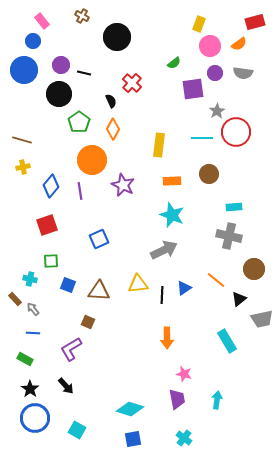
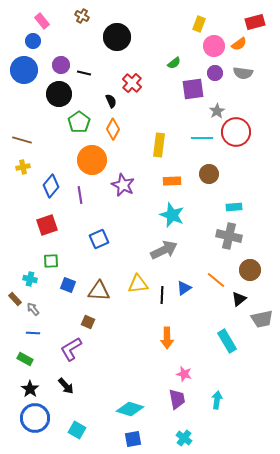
pink circle at (210, 46): moved 4 px right
purple line at (80, 191): moved 4 px down
brown circle at (254, 269): moved 4 px left, 1 px down
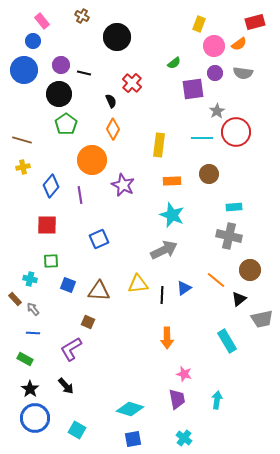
green pentagon at (79, 122): moved 13 px left, 2 px down
red square at (47, 225): rotated 20 degrees clockwise
